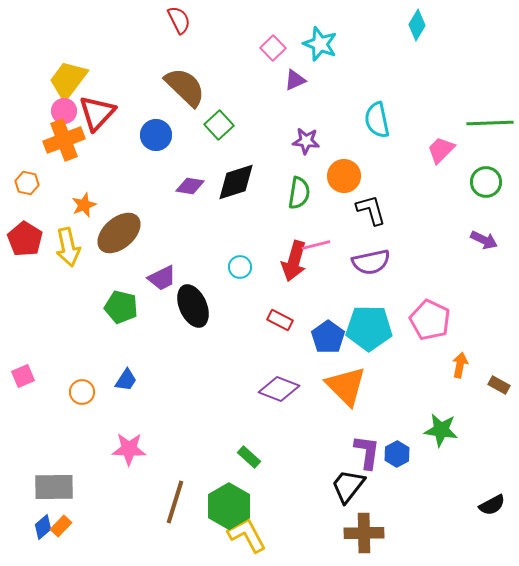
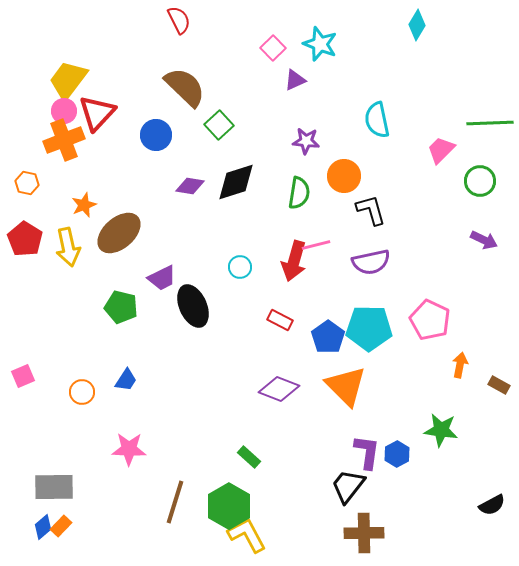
green circle at (486, 182): moved 6 px left, 1 px up
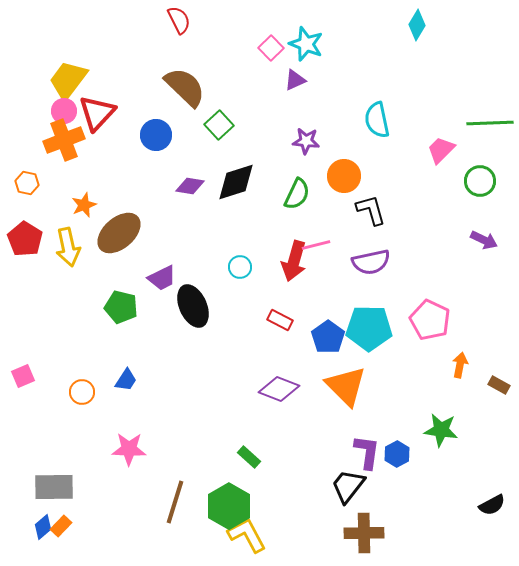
cyan star at (320, 44): moved 14 px left
pink square at (273, 48): moved 2 px left
green semicircle at (299, 193): moved 2 px left, 1 px down; rotated 16 degrees clockwise
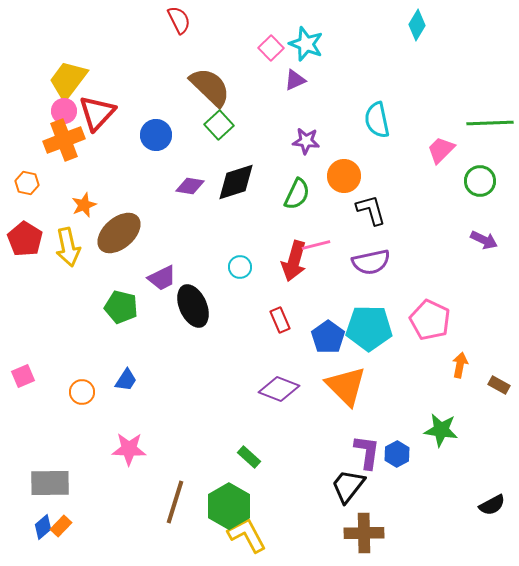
brown semicircle at (185, 87): moved 25 px right
red rectangle at (280, 320): rotated 40 degrees clockwise
gray rectangle at (54, 487): moved 4 px left, 4 px up
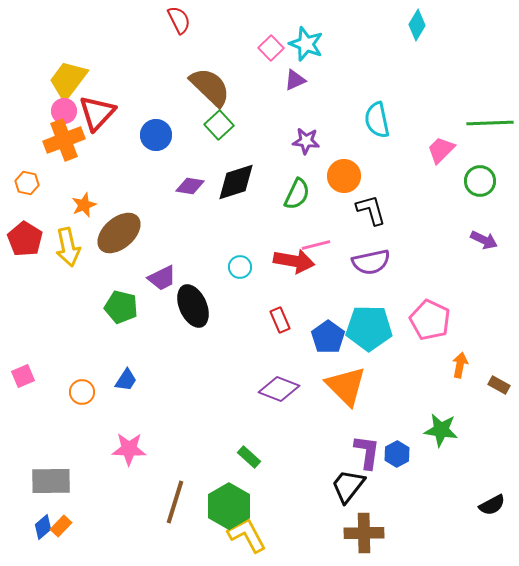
red arrow at (294, 261): rotated 96 degrees counterclockwise
gray rectangle at (50, 483): moved 1 px right, 2 px up
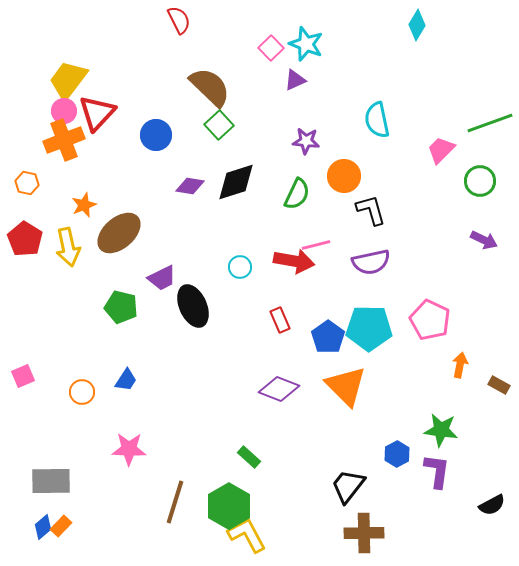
green line at (490, 123): rotated 18 degrees counterclockwise
purple L-shape at (367, 452): moved 70 px right, 19 px down
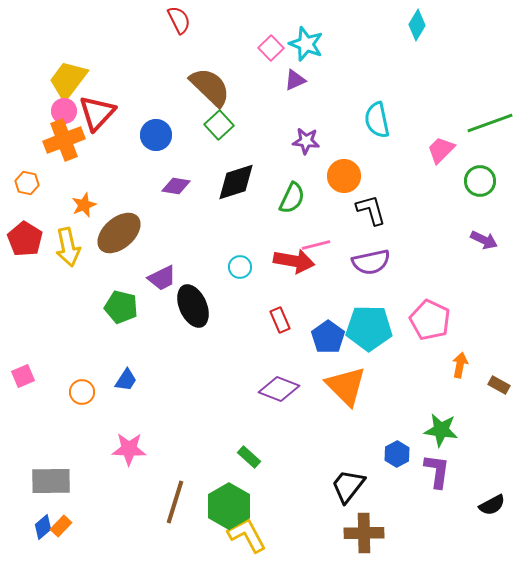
purple diamond at (190, 186): moved 14 px left
green semicircle at (297, 194): moved 5 px left, 4 px down
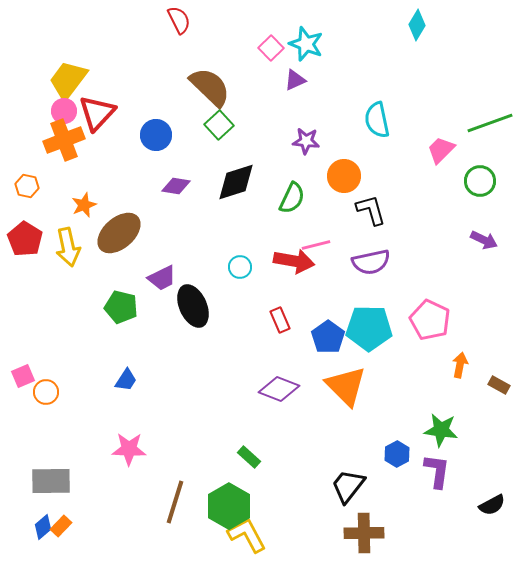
orange hexagon at (27, 183): moved 3 px down
orange circle at (82, 392): moved 36 px left
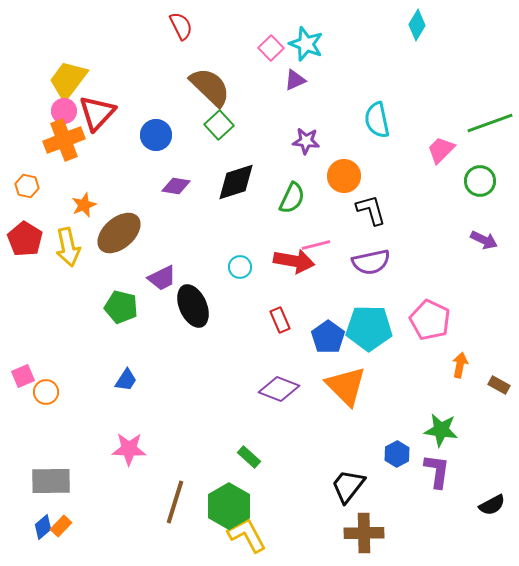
red semicircle at (179, 20): moved 2 px right, 6 px down
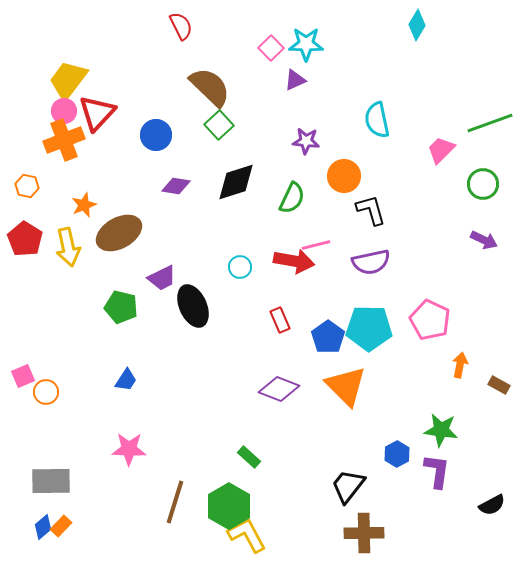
cyan star at (306, 44): rotated 20 degrees counterclockwise
green circle at (480, 181): moved 3 px right, 3 px down
brown ellipse at (119, 233): rotated 12 degrees clockwise
